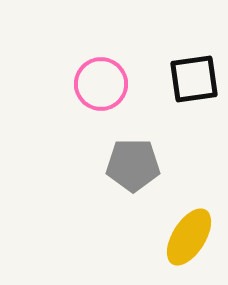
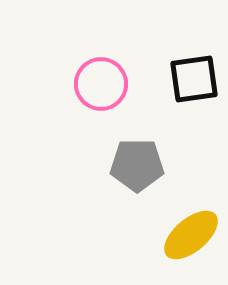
gray pentagon: moved 4 px right
yellow ellipse: moved 2 px right, 2 px up; rotated 18 degrees clockwise
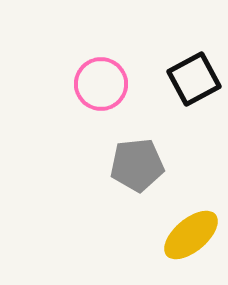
black square: rotated 20 degrees counterclockwise
gray pentagon: rotated 6 degrees counterclockwise
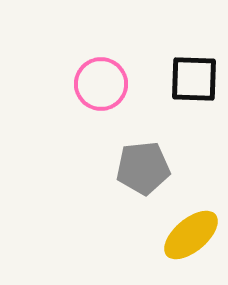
black square: rotated 30 degrees clockwise
gray pentagon: moved 6 px right, 3 px down
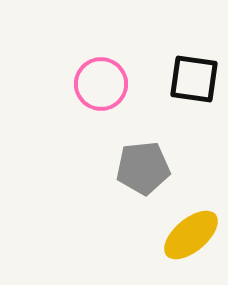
black square: rotated 6 degrees clockwise
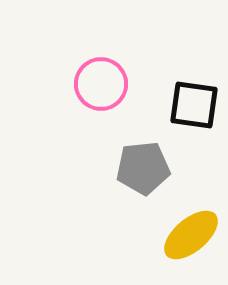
black square: moved 26 px down
